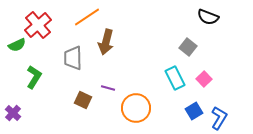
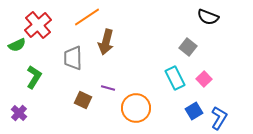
purple cross: moved 6 px right
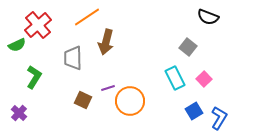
purple line: rotated 32 degrees counterclockwise
orange circle: moved 6 px left, 7 px up
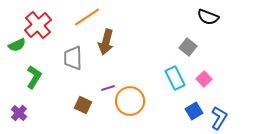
brown square: moved 5 px down
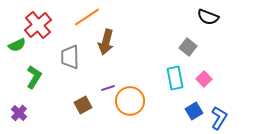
gray trapezoid: moved 3 px left, 1 px up
cyan rectangle: rotated 15 degrees clockwise
brown square: rotated 36 degrees clockwise
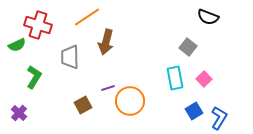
red cross: rotated 32 degrees counterclockwise
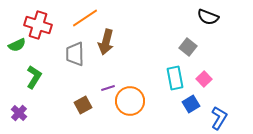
orange line: moved 2 px left, 1 px down
gray trapezoid: moved 5 px right, 3 px up
blue square: moved 3 px left, 7 px up
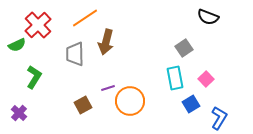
red cross: rotated 28 degrees clockwise
gray square: moved 4 px left, 1 px down; rotated 18 degrees clockwise
pink square: moved 2 px right
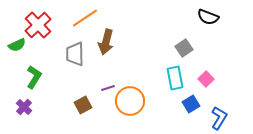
purple cross: moved 5 px right, 6 px up
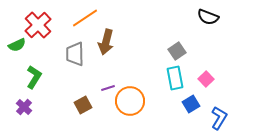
gray square: moved 7 px left, 3 px down
